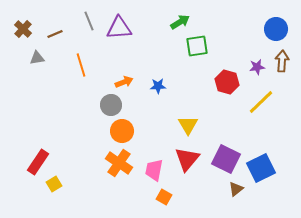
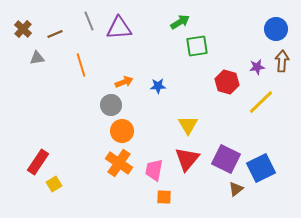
orange square: rotated 28 degrees counterclockwise
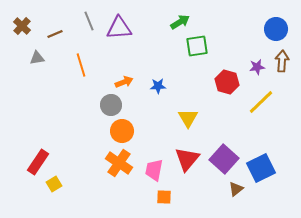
brown cross: moved 1 px left, 3 px up
yellow triangle: moved 7 px up
purple square: moved 2 px left; rotated 16 degrees clockwise
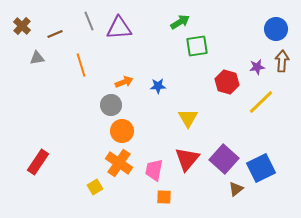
yellow square: moved 41 px right, 3 px down
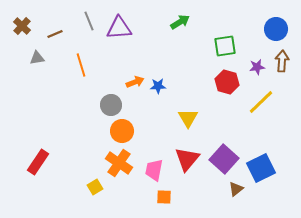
green square: moved 28 px right
orange arrow: moved 11 px right
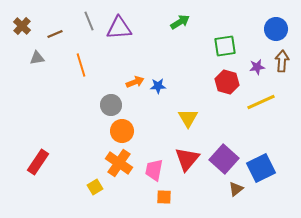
yellow line: rotated 20 degrees clockwise
